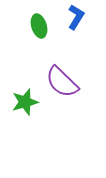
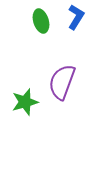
green ellipse: moved 2 px right, 5 px up
purple semicircle: rotated 66 degrees clockwise
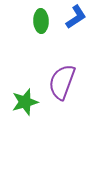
blue L-shape: rotated 25 degrees clockwise
green ellipse: rotated 15 degrees clockwise
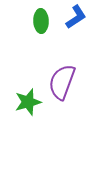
green star: moved 3 px right
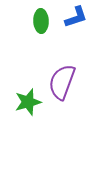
blue L-shape: rotated 15 degrees clockwise
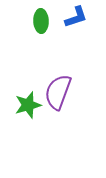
purple semicircle: moved 4 px left, 10 px down
green star: moved 3 px down
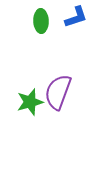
green star: moved 2 px right, 3 px up
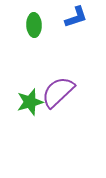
green ellipse: moved 7 px left, 4 px down
purple semicircle: rotated 27 degrees clockwise
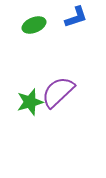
green ellipse: rotated 70 degrees clockwise
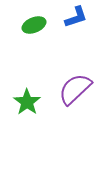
purple semicircle: moved 17 px right, 3 px up
green star: moved 3 px left; rotated 20 degrees counterclockwise
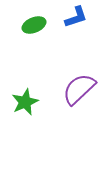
purple semicircle: moved 4 px right
green star: moved 2 px left; rotated 12 degrees clockwise
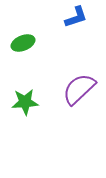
green ellipse: moved 11 px left, 18 px down
green star: rotated 20 degrees clockwise
